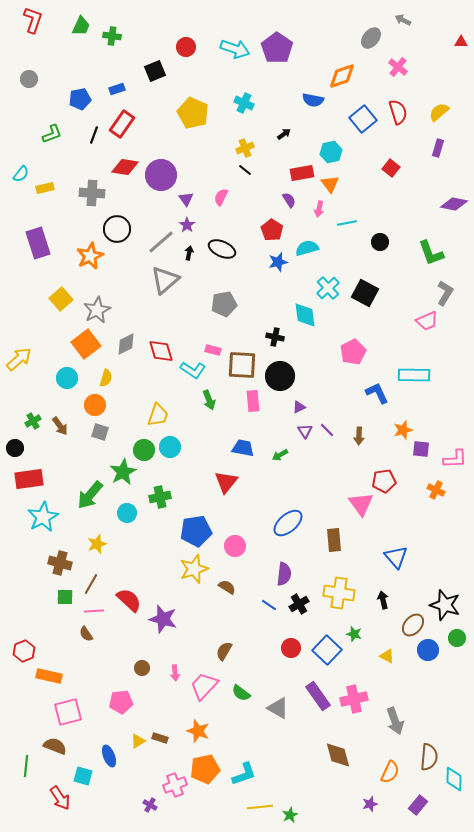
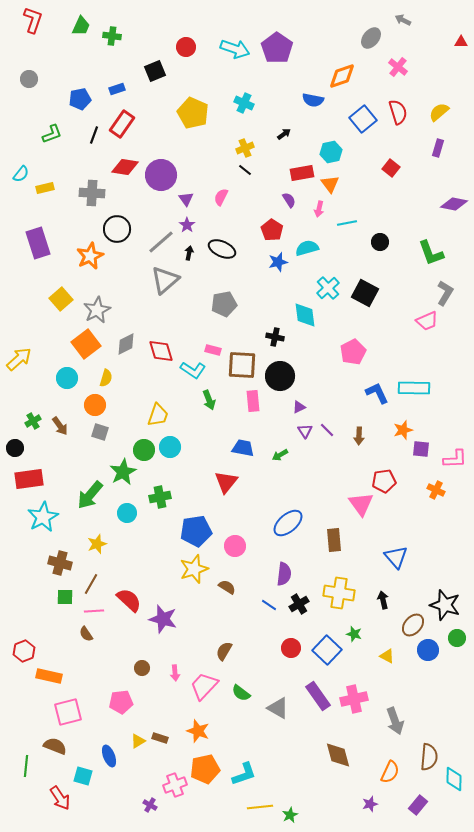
cyan rectangle at (414, 375): moved 13 px down
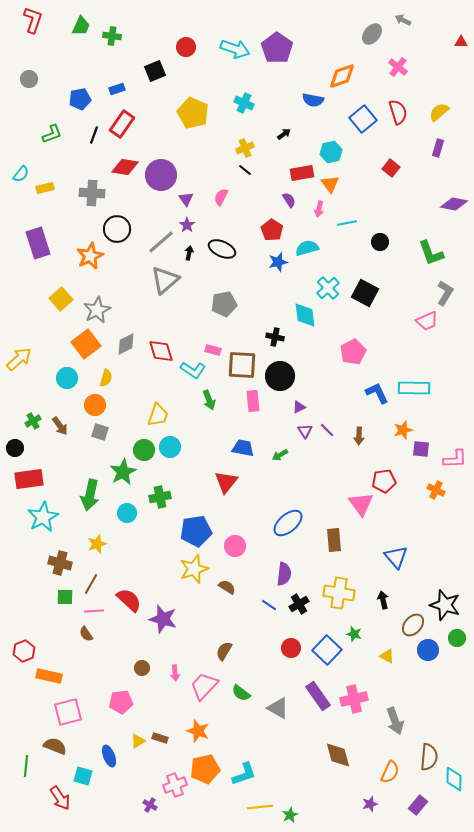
gray ellipse at (371, 38): moved 1 px right, 4 px up
green arrow at (90, 495): rotated 28 degrees counterclockwise
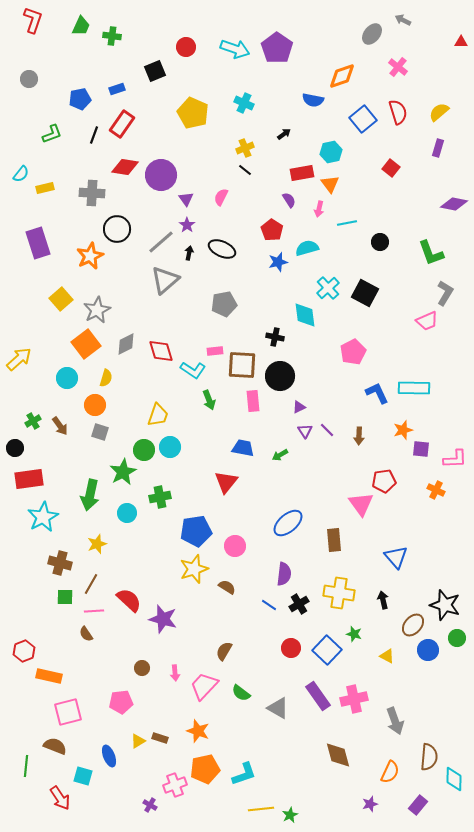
pink rectangle at (213, 350): moved 2 px right, 1 px down; rotated 21 degrees counterclockwise
yellow line at (260, 807): moved 1 px right, 2 px down
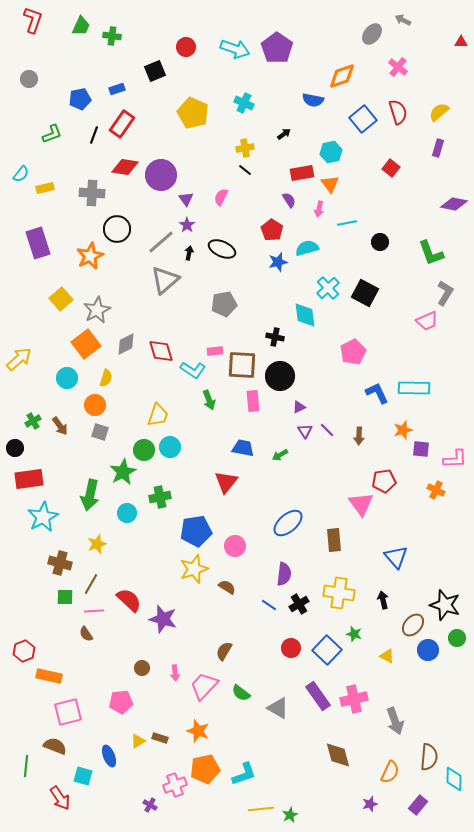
yellow cross at (245, 148): rotated 12 degrees clockwise
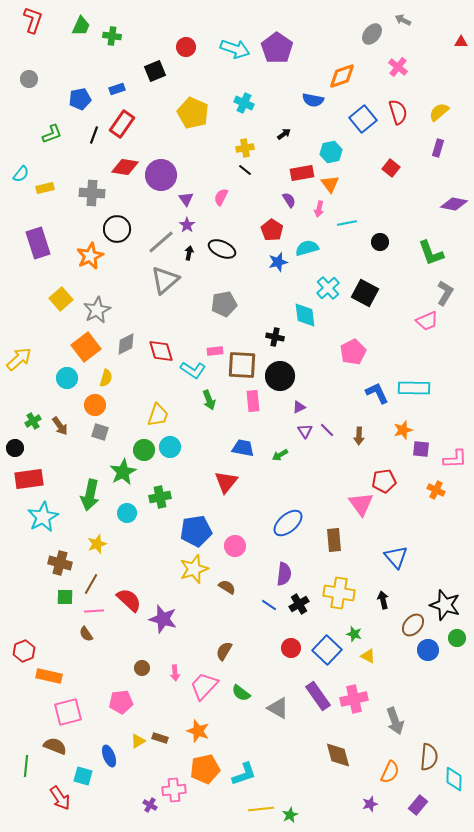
orange square at (86, 344): moved 3 px down
yellow triangle at (387, 656): moved 19 px left
pink cross at (175, 785): moved 1 px left, 5 px down; rotated 15 degrees clockwise
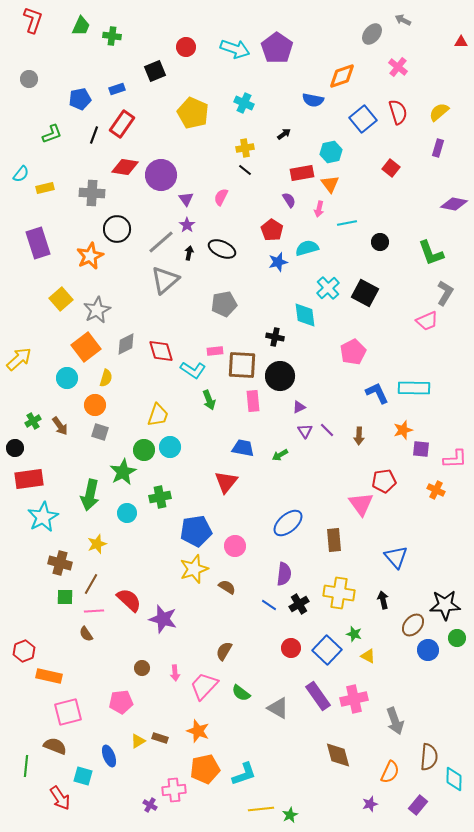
black star at (445, 605): rotated 20 degrees counterclockwise
